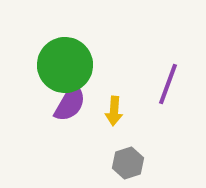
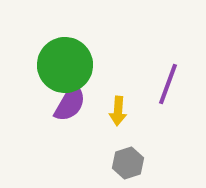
yellow arrow: moved 4 px right
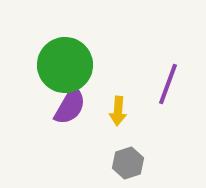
purple semicircle: moved 3 px down
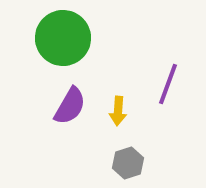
green circle: moved 2 px left, 27 px up
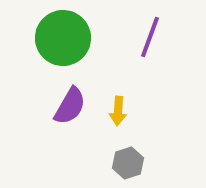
purple line: moved 18 px left, 47 px up
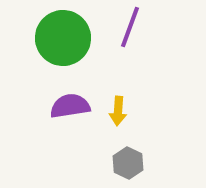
purple line: moved 20 px left, 10 px up
purple semicircle: rotated 129 degrees counterclockwise
gray hexagon: rotated 16 degrees counterclockwise
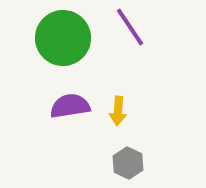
purple line: rotated 54 degrees counterclockwise
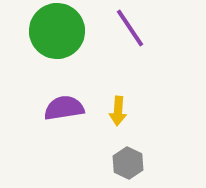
purple line: moved 1 px down
green circle: moved 6 px left, 7 px up
purple semicircle: moved 6 px left, 2 px down
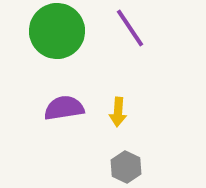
yellow arrow: moved 1 px down
gray hexagon: moved 2 px left, 4 px down
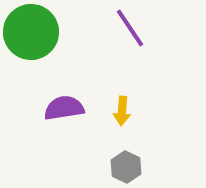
green circle: moved 26 px left, 1 px down
yellow arrow: moved 4 px right, 1 px up
